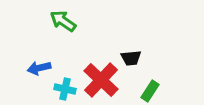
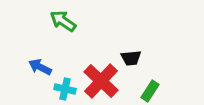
blue arrow: moved 1 px right, 1 px up; rotated 40 degrees clockwise
red cross: moved 1 px down
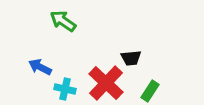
red cross: moved 5 px right, 2 px down
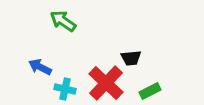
green rectangle: rotated 30 degrees clockwise
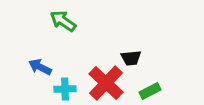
cyan cross: rotated 15 degrees counterclockwise
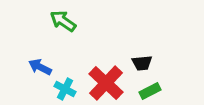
black trapezoid: moved 11 px right, 5 px down
cyan cross: rotated 30 degrees clockwise
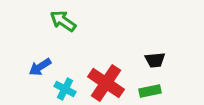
black trapezoid: moved 13 px right, 3 px up
blue arrow: rotated 60 degrees counterclockwise
red cross: rotated 9 degrees counterclockwise
green rectangle: rotated 15 degrees clockwise
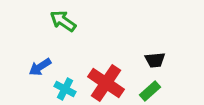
green rectangle: rotated 30 degrees counterclockwise
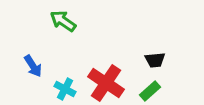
blue arrow: moved 7 px left, 1 px up; rotated 90 degrees counterclockwise
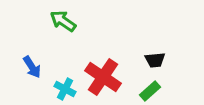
blue arrow: moved 1 px left, 1 px down
red cross: moved 3 px left, 6 px up
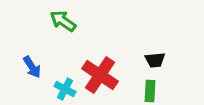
red cross: moved 3 px left, 2 px up
green rectangle: rotated 45 degrees counterclockwise
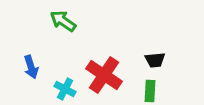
blue arrow: moved 1 px left; rotated 15 degrees clockwise
red cross: moved 4 px right
